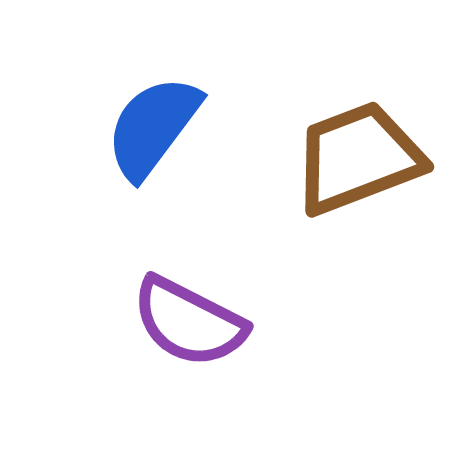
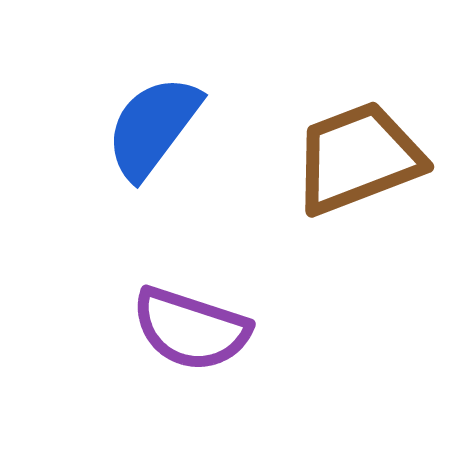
purple semicircle: moved 2 px right, 7 px down; rotated 9 degrees counterclockwise
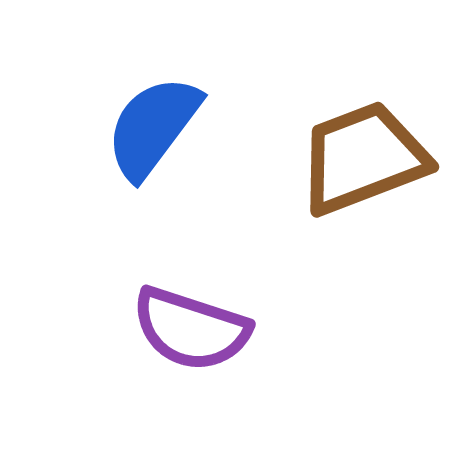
brown trapezoid: moved 5 px right
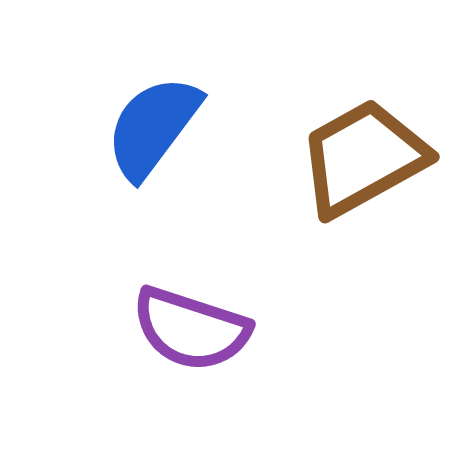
brown trapezoid: rotated 8 degrees counterclockwise
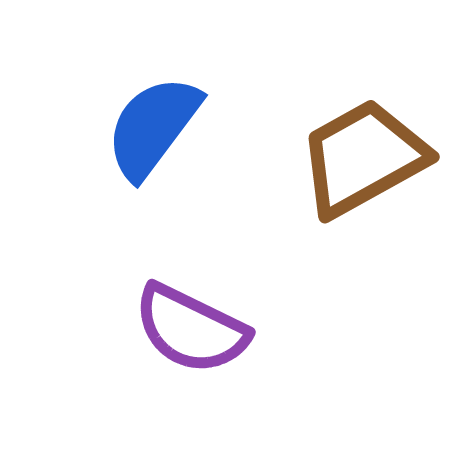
purple semicircle: rotated 8 degrees clockwise
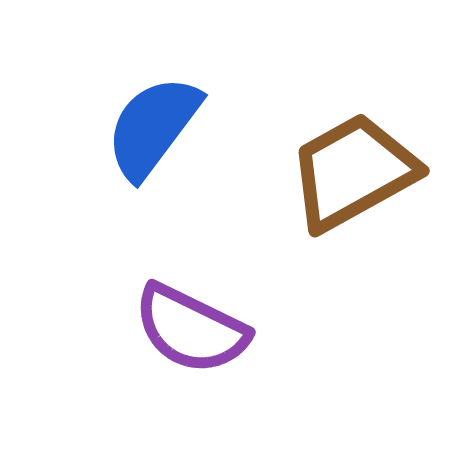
brown trapezoid: moved 10 px left, 14 px down
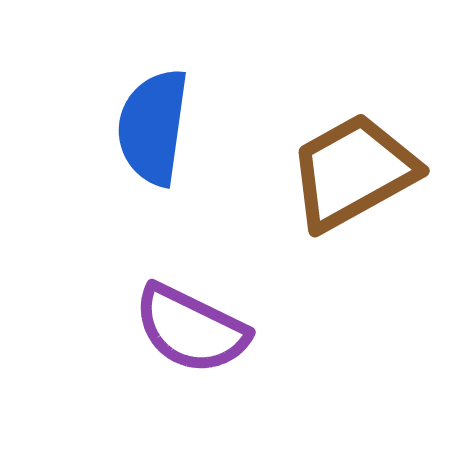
blue semicircle: rotated 29 degrees counterclockwise
